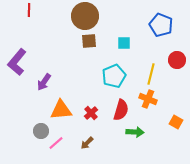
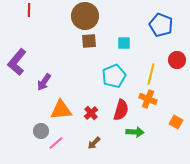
brown arrow: moved 7 px right
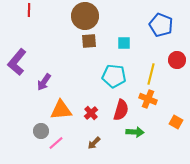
cyan pentagon: rotated 30 degrees clockwise
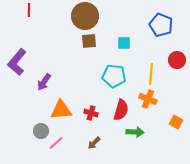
yellow line: rotated 10 degrees counterclockwise
red cross: rotated 32 degrees counterclockwise
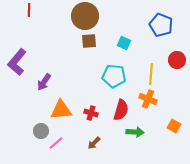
cyan square: rotated 24 degrees clockwise
orange square: moved 2 px left, 4 px down
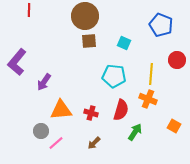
green arrow: rotated 60 degrees counterclockwise
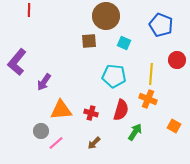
brown circle: moved 21 px right
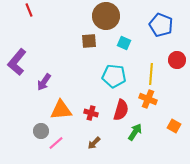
red line: rotated 24 degrees counterclockwise
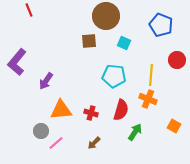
yellow line: moved 1 px down
purple arrow: moved 2 px right, 1 px up
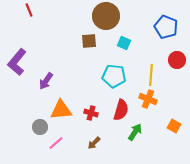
blue pentagon: moved 5 px right, 2 px down
gray circle: moved 1 px left, 4 px up
